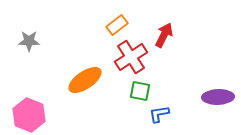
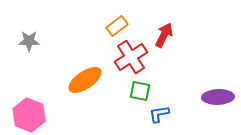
orange rectangle: moved 1 px down
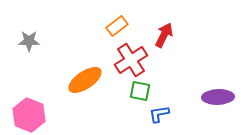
red cross: moved 3 px down
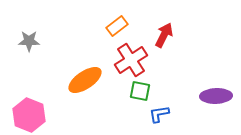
purple ellipse: moved 2 px left, 1 px up
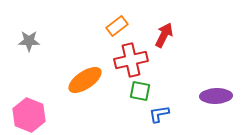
red cross: rotated 20 degrees clockwise
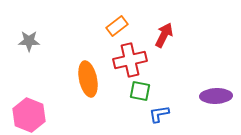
red cross: moved 1 px left
orange ellipse: moved 3 px right, 1 px up; rotated 68 degrees counterclockwise
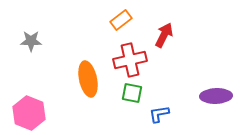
orange rectangle: moved 4 px right, 6 px up
gray star: moved 2 px right
green square: moved 8 px left, 2 px down
pink hexagon: moved 2 px up
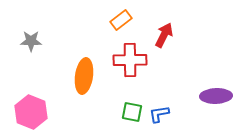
red cross: rotated 12 degrees clockwise
orange ellipse: moved 4 px left, 3 px up; rotated 20 degrees clockwise
green square: moved 19 px down
pink hexagon: moved 2 px right, 1 px up
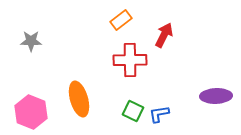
orange ellipse: moved 5 px left, 23 px down; rotated 24 degrees counterclockwise
green square: moved 1 px right, 1 px up; rotated 15 degrees clockwise
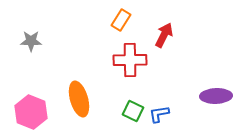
orange rectangle: rotated 20 degrees counterclockwise
